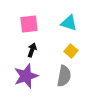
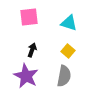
pink square: moved 7 px up
yellow square: moved 3 px left
purple star: rotated 25 degrees counterclockwise
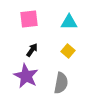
pink square: moved 2 px down
cyan triangle: moved 1 px up; rotated 18 degrees counterclockwise
black arrow: rotated 16 degrees clockwise
gray semicircle: moved 3 px left, 7 px down
